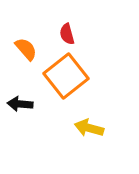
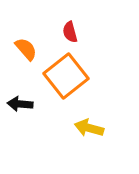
red semicircle: moved 3 px right, 2 px up
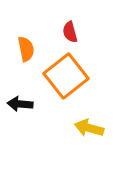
orange semicircle: rotated 30 degrees clockwise
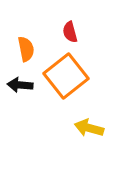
black arrow: moved 19 px up
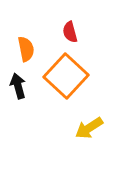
orange square: rotated 9 degrees counterclockwise
black arrow: moved 2 px left, 1 px down; rotated 70 degrees clockwise
yellow arrow: rotated 48 degrees counterclockwise
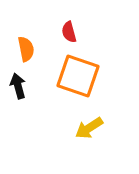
red semicircle: moved 1 px left
orange square: moved 12 px right; rotated 24 degrees counterclockwise
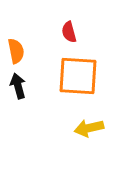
orange semicircle: moved 10 px left, 2 px down
orange square: rotated 15 degrees counterclockwise
yellow arrow: rotated 20 degrees clockwise
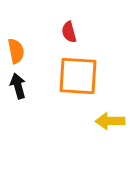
yellow arrow: moved 21 px right, 7 px up; rotated 12 degrees clockwise
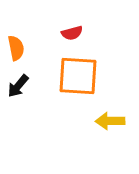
red semicircle: moved 3 px right, 1 px down; rotated 90 degrees counterclockwise
orange semicircle: moved 3 px up
black arrow: rotated 125 degrees counterclockwise
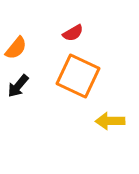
red semicircle: moved 1 px right; rotated 15 degrees counterclockwise
orange semicircle: rotated 50 degrees clockwise
orange square: rotated 21 degrees clockwise
